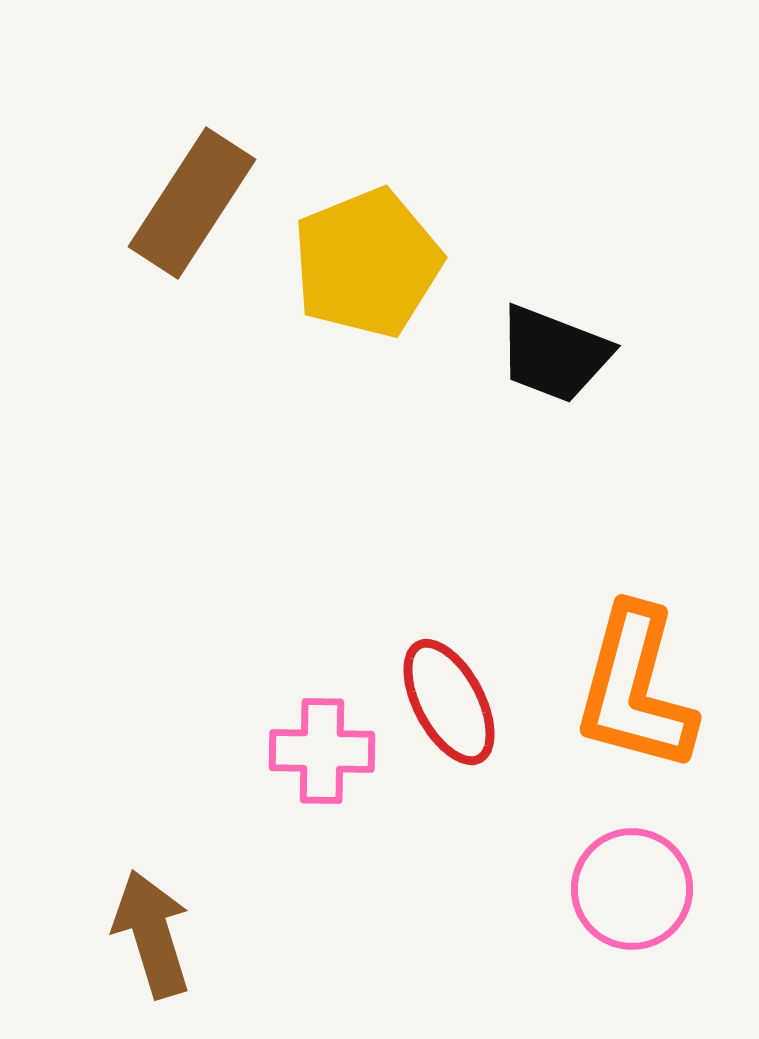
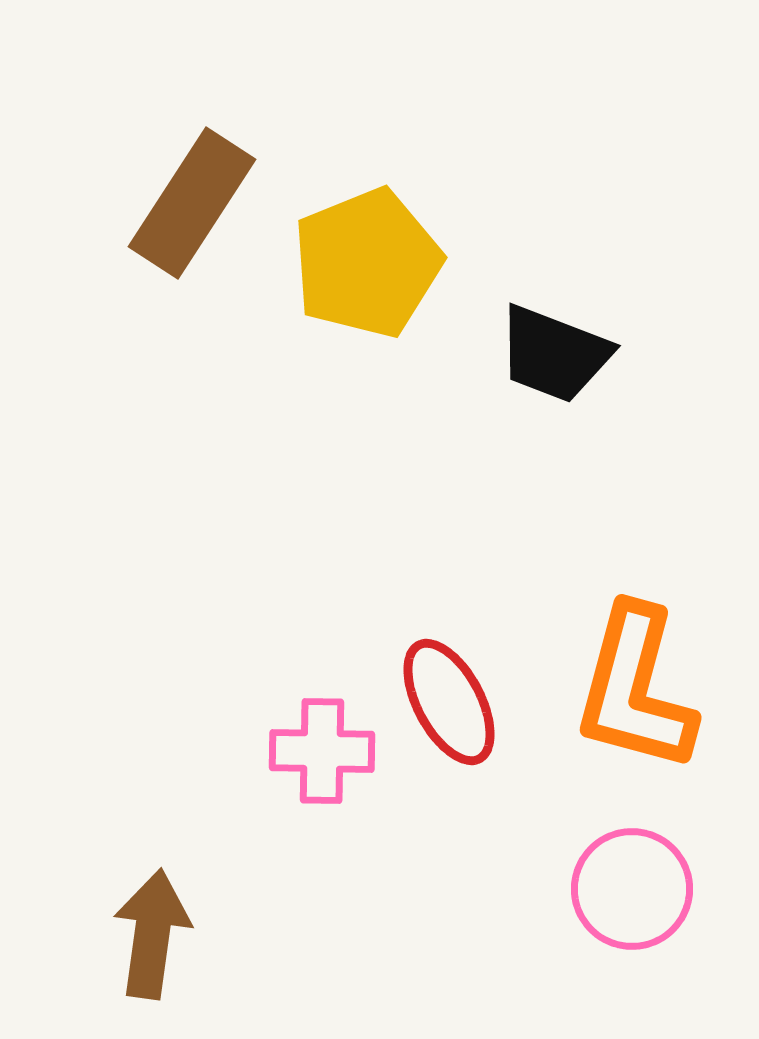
brown arrow: rotated 25 degrees clockwise
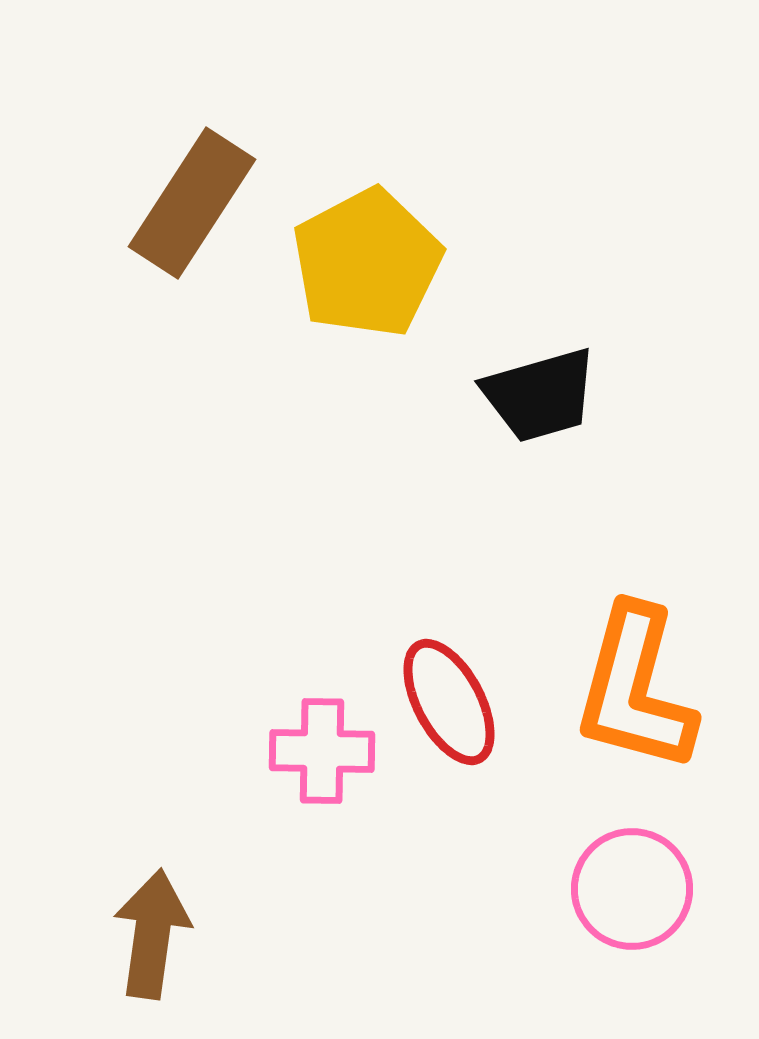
yellow pentagon: rotated 6 degrees counterclockwise
black trapezoid: moved 14 px left, 41 px down; rotated 37 degrees counterclockwise
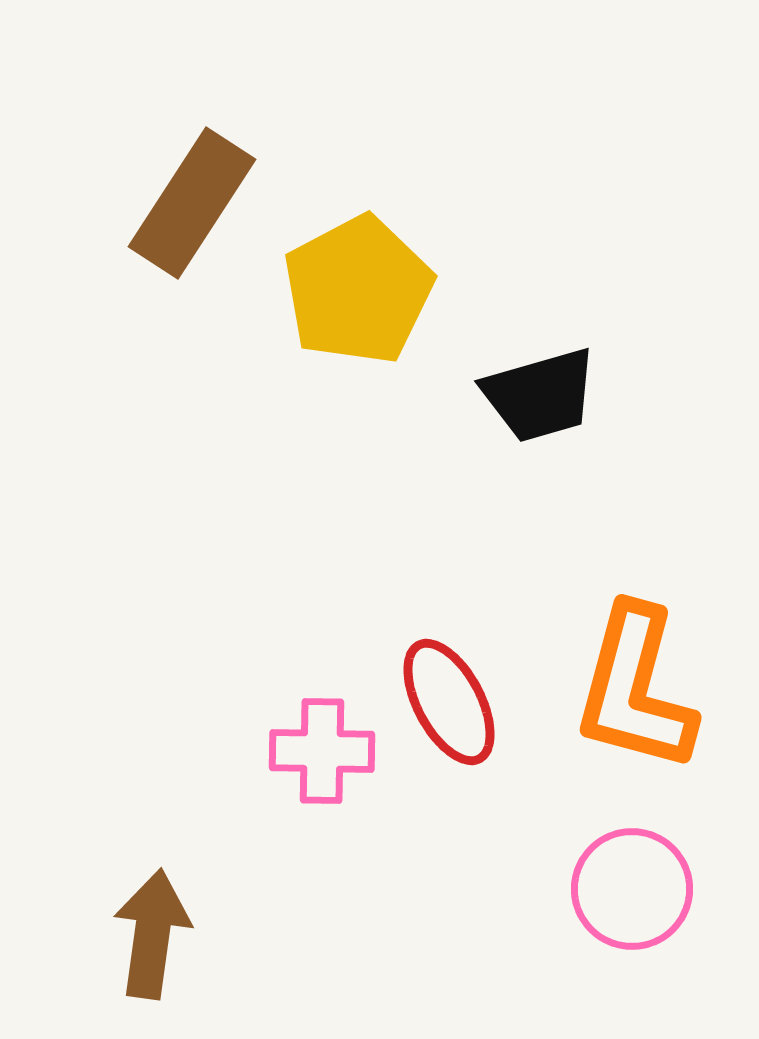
yellow pentagon: moved 9 px left, 27 px down
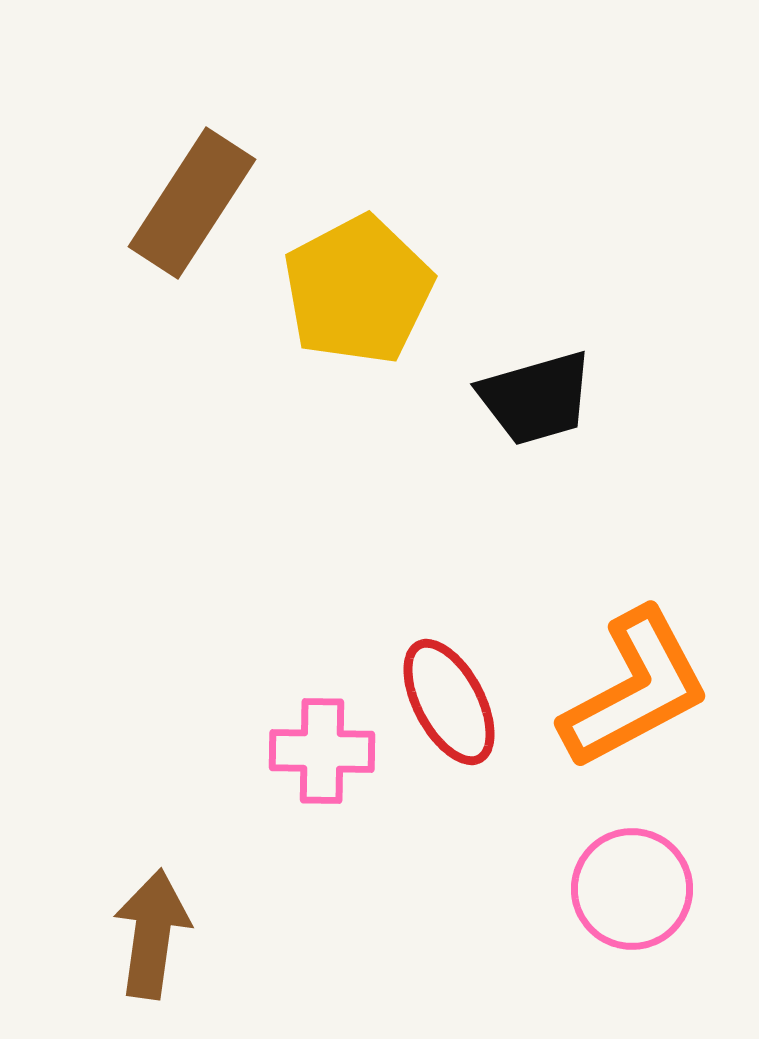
black trapezoid: moved 4 px left, 3 px down
orange L-shape: rotated 133 degrees counterclockwise
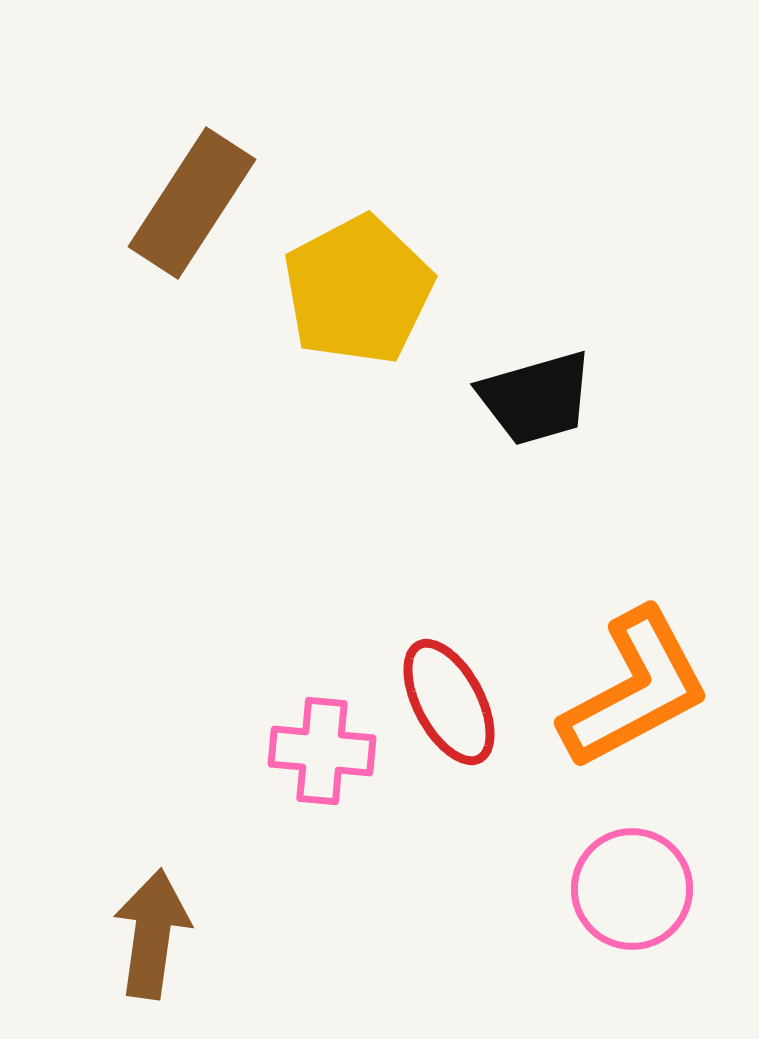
pink cross: rotated 4 degrees clockwise
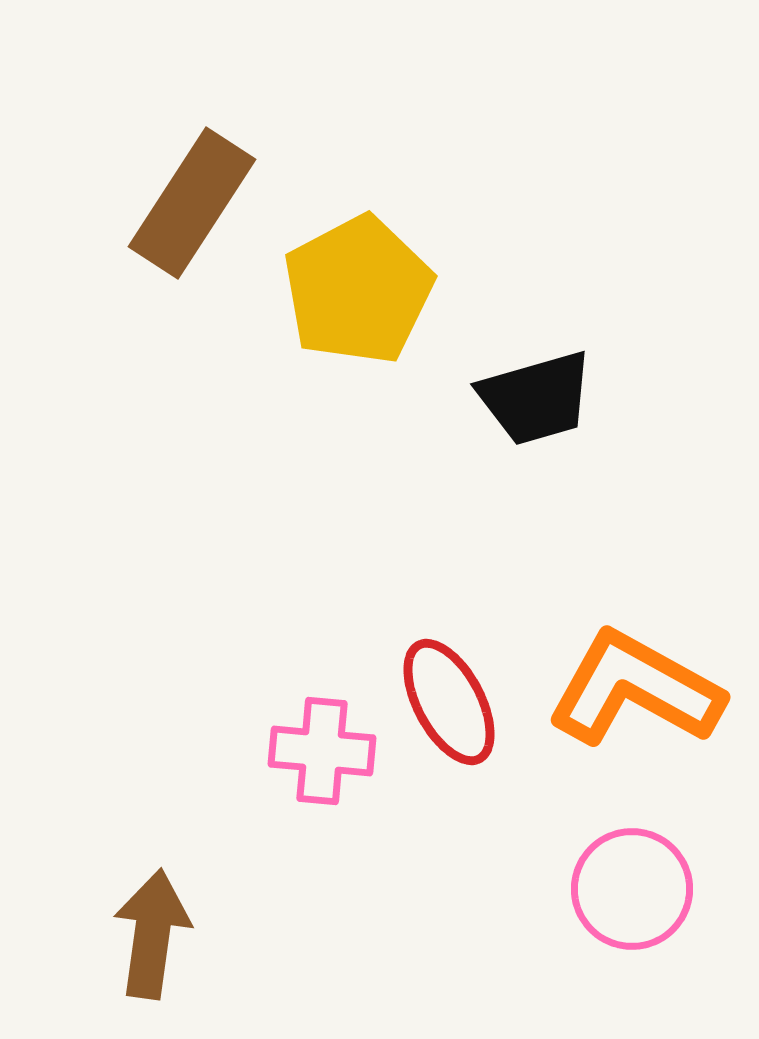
orange L-shape: rotated 123 degrees counterclockwise
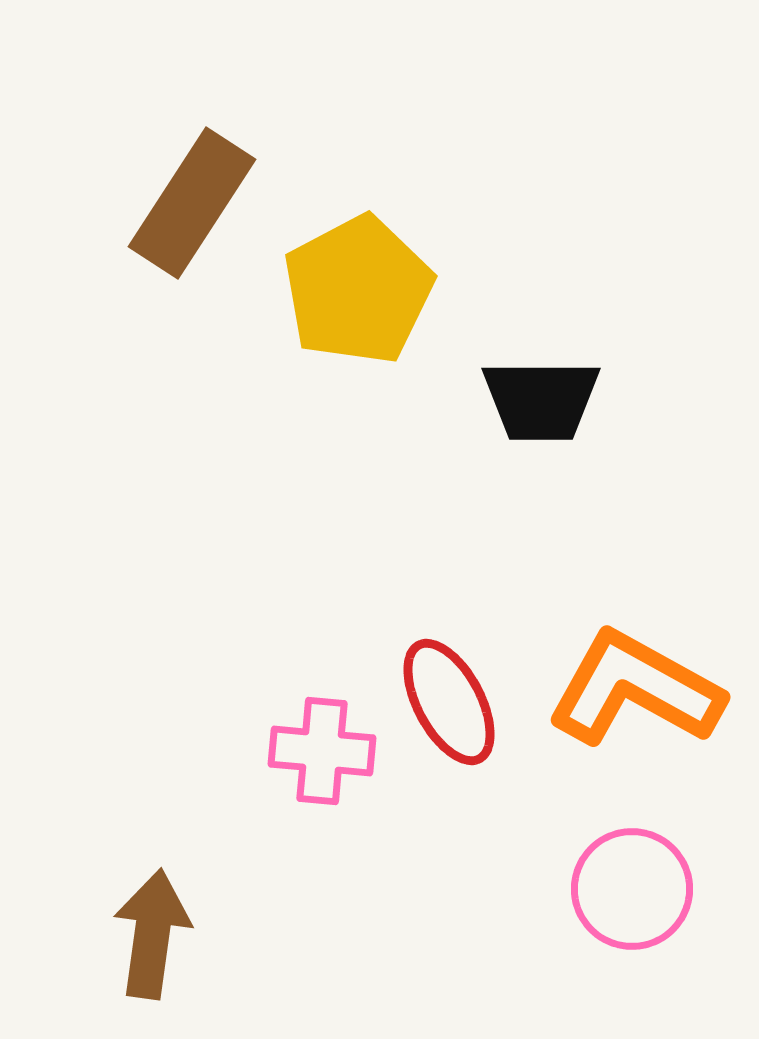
black trapezoid: moved 5 px right, 2 px down; rotated 16 degrees clockwise
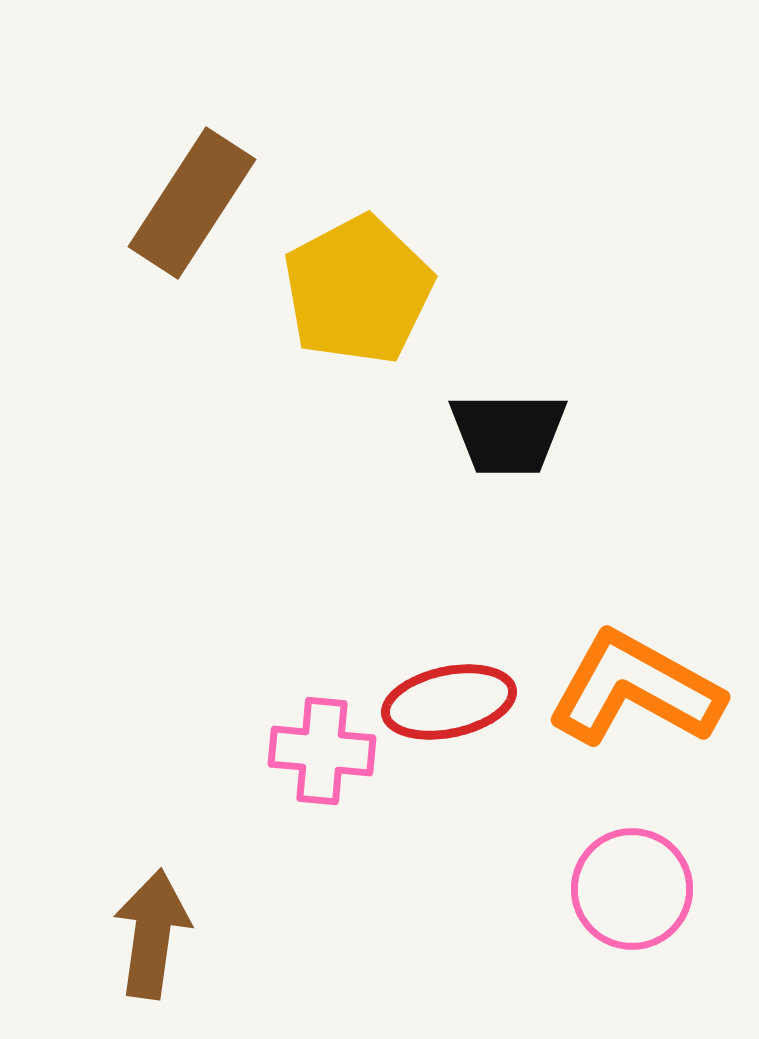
black trapezoid: moved 33 px left, 33 px down
red ellipse: rotated 74 degrees counterclockwise
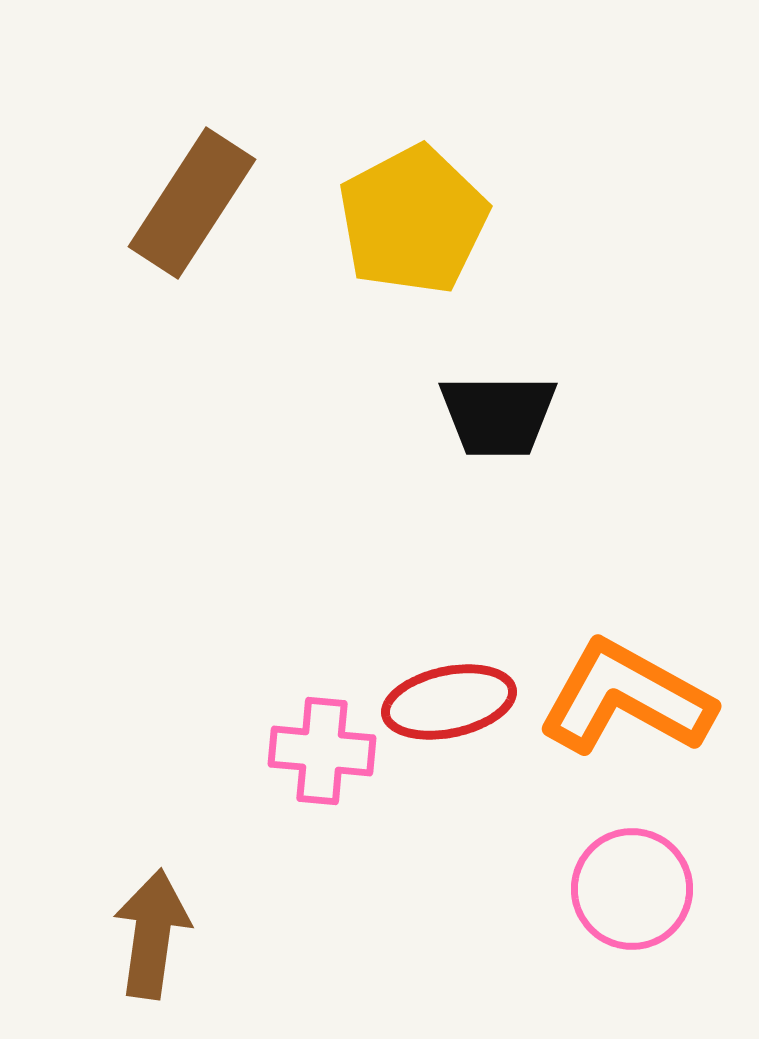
yellow pentagon: moved 55 px right, 70 px up
black trapezoid: moved 10 px left, 18 px up
orange L-shape: moved 9 px left, 9 px down
